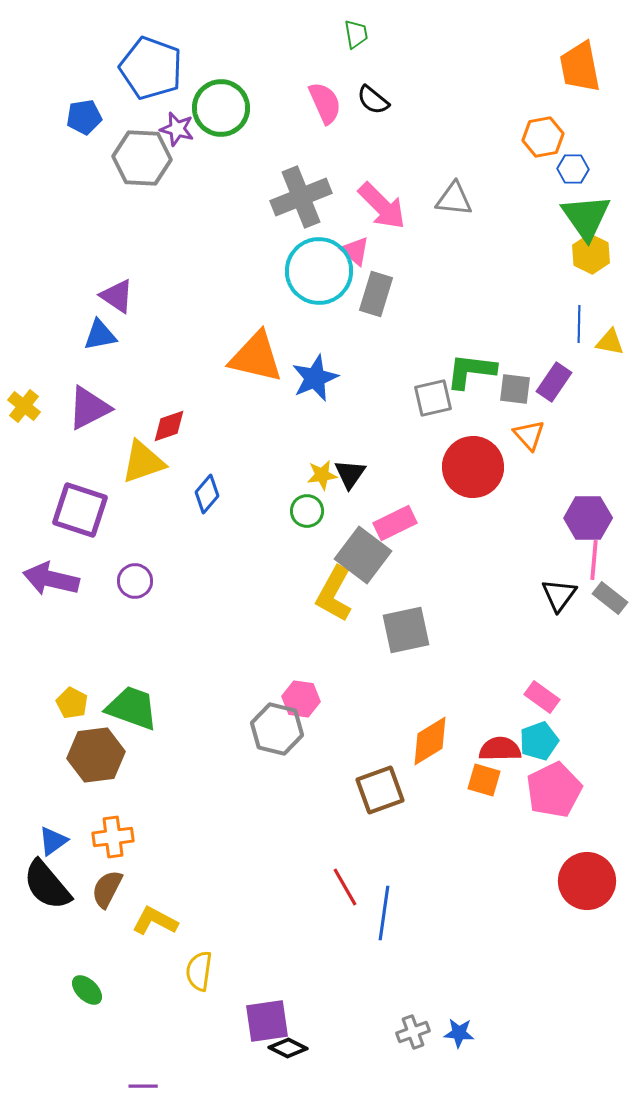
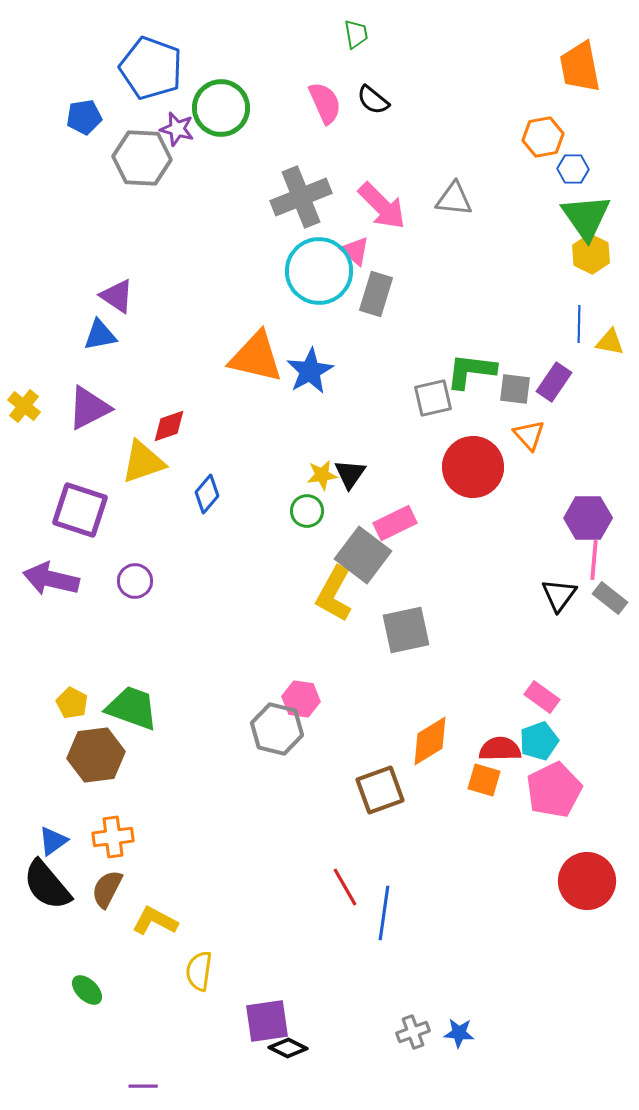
blue star at (315, 378): moved 5 px left, 7 px up; rotated 6 degrees counterclockwise
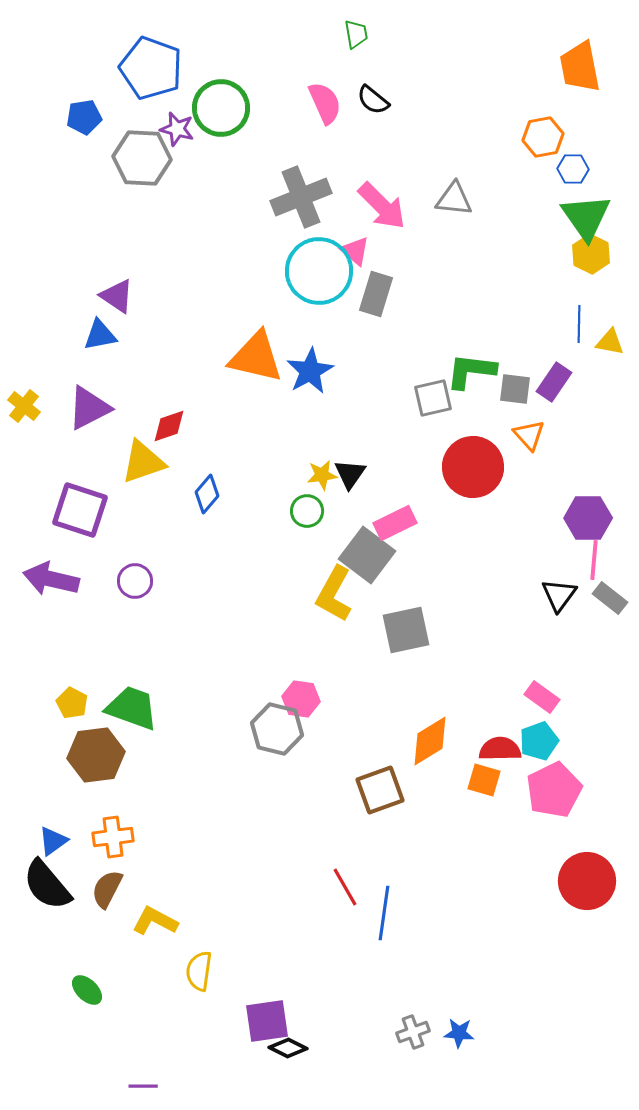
gray square at (363, 555): moved 4 px right
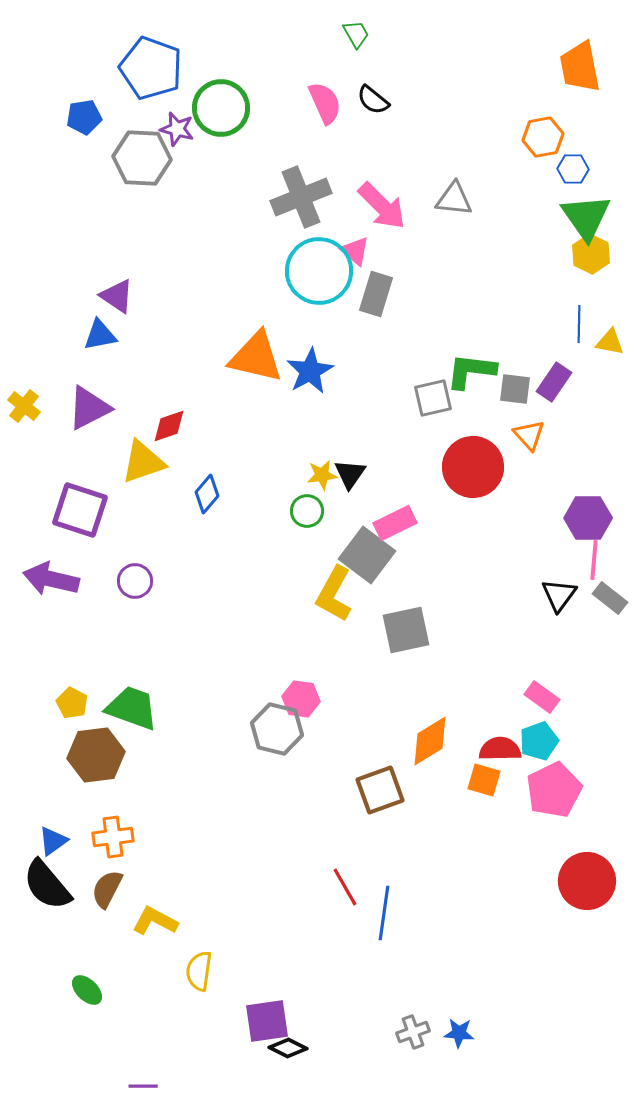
green trapezoid at (356, 34): rotated 20 degrees counterclockwise
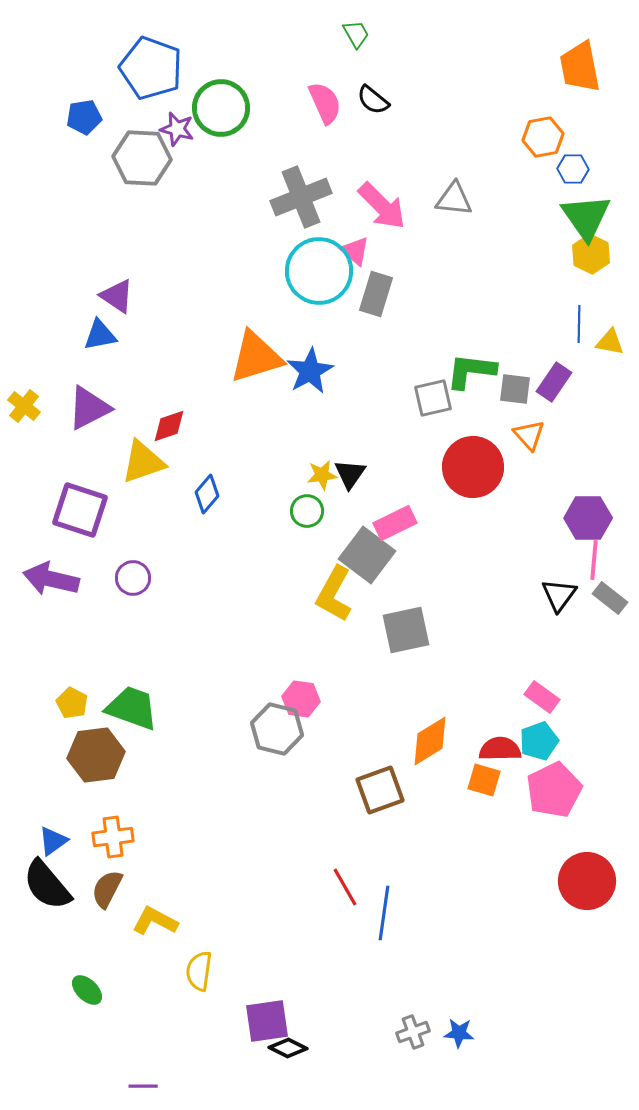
orange triangle at (256, 357): rotated 30 degrees counterclockwise
purple circle at (135, 581): moved 2 px left, 3 px up
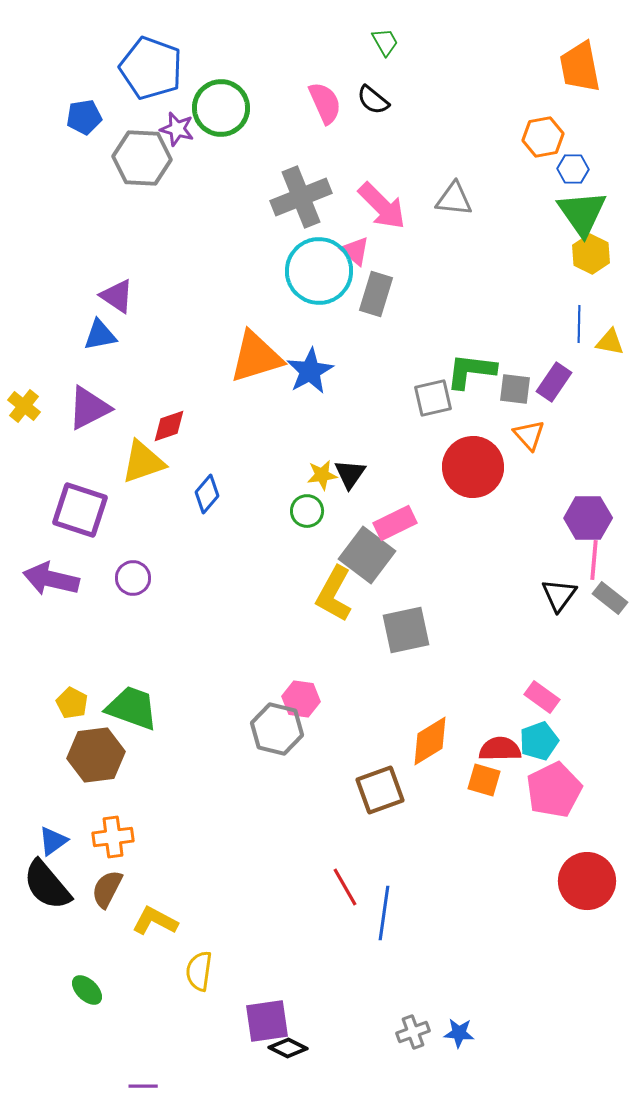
green trapezoid at (356, 34): moved 29 px right, 8 px down
green triangle at (586, 217): moved 4 px left, 4 px up
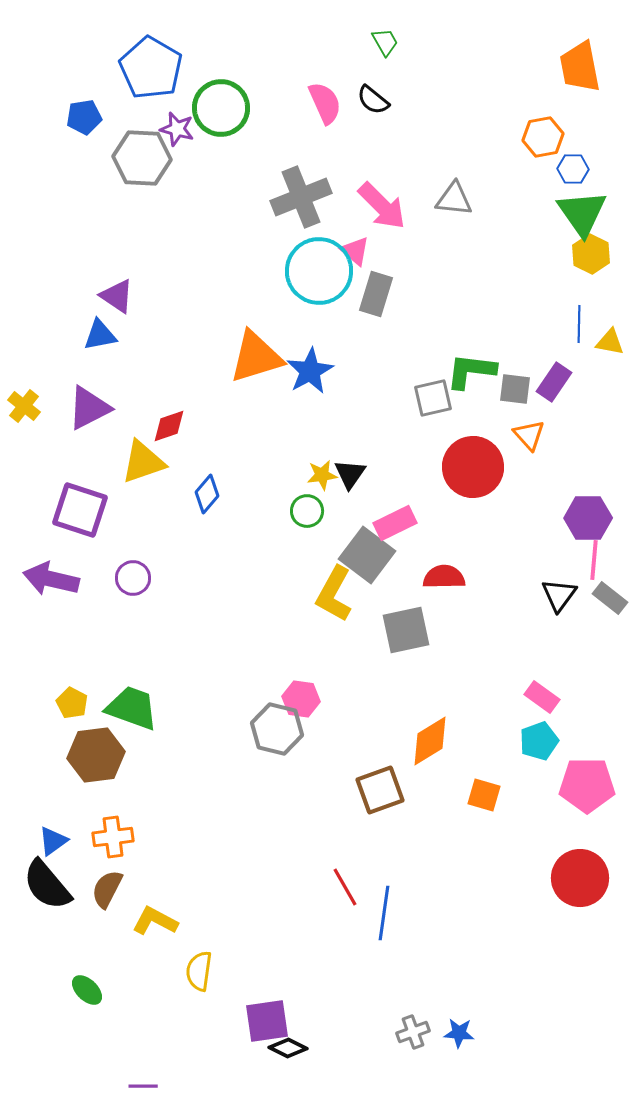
blue pentagon at (151, 68): rotated 10 degrees clockwise
red semicircle at (500, 749): moved 56 px left, 172 px up
orange square at (484, 780): moved 15 px down
pink pentagon at (554, 790): moved 33 px right, 5 px up; rotated 26 degrees clockwise
red circle at (587, 881): moved 7 px left, 3 px up
